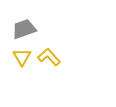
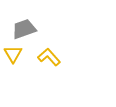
yellow triangle: moved 9 px left, 3 px up
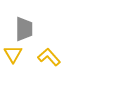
gray trapezoid: rotated 110 degrees clockwise
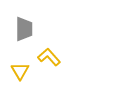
yellow triangle: moved 7 px right, 17 px down
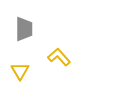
yellow L-shape: moved 10 px right
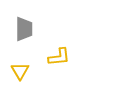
yellow L-shape: rotated 125 degrees clockwise
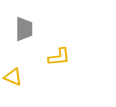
yellow triangle: moved 7 px left, 6 px down; rotated 36 degrees counterclockwise
